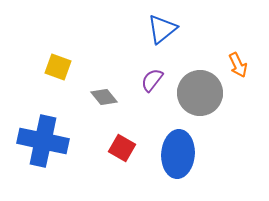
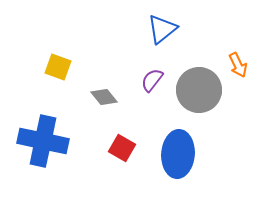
gray circle: moved 1 px left, 3 px up
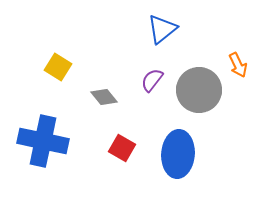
yellow square: rotated 12 degrees clockwise
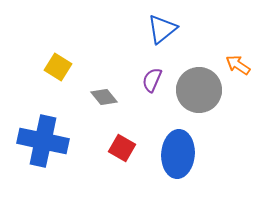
orange arrow: rotated 150 degrees clockwise
purple semicircle: rotated 15 degrees counterclockwise
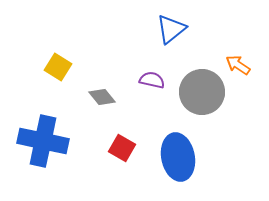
blue triangle: moved 9 px right
purple semicircle: rotated 80 degrees clockwise
gray circle: moved 3 px right, 2 px down
gray diamond: moved 2 px left
blue ellipse: moved 3 px down; rotated 15 degrees counterclockwise
